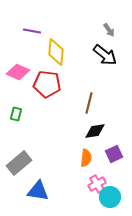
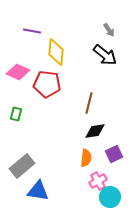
gray rectangle: moved 3 px right, 3 px down
pink cross: moved 1 px right, 3 px up
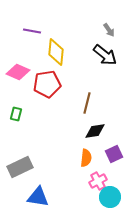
red pentagon: rotated 16 degrees counterclockwise
brown line: moved 2 px left
gray rectangle: moved 2 px left, 1 px down; rotated 15 degrees clockwise
blue triangle: moved 6 px down
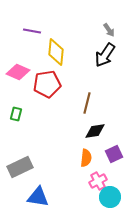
black arrow: rotated 85 degrees clockwise
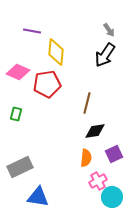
cyan circle: moved 2 px right
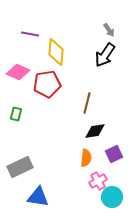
purple line: moved 2 px left, 3 px down
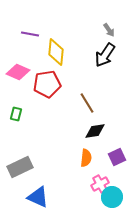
brown line: rotated 45 degrees counterclockwise
purple square: moved 3 px right, 3 px down
pink cross: moved 2 px right, 3 px down
blue triangle: rotated 15 degrees clockwise
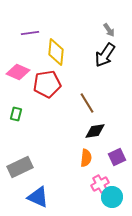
purple line: moved 1 px up; rotated 18 degrees counterclockwise
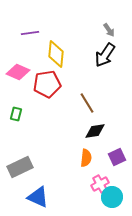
yellow diamond: moved 2 px down
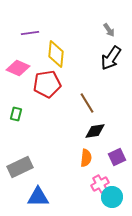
black arrow: moved 6 px right, 3 px down
pink diamond: moved 4 px up
blue triangle: rotated 25 degrees counterclockwise
